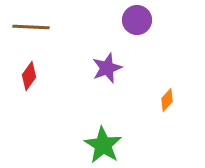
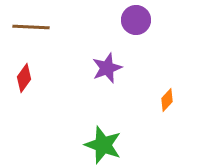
purple circle: moved 1 px left
red diamond: moved 5 px left, 2 px down
green star: rotated 12 degrees counterclockwise
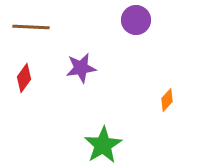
purple star: moved 26 px left; rotated 12 degrees clockwise
green star: rotated 21 degrees clockwise
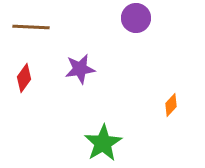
purple circle: moved 2 px up
purple star: moved 1 px left, 1 px down
orange diamond: moved 4 px right, 5 px down
green star: moved 2 px up
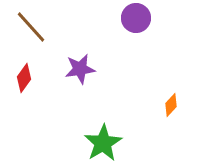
brown line: rotated 45 degrees clockwise
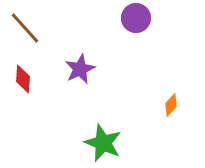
brown line: moved 6 px left, 1 px down
purple star: rotated 16 degrees counterclockwise
red diamond: moved 1 px left, 1 px down; rotated 32 degrees counterclockwise
green star: rotated 18 degrees counterclockwise
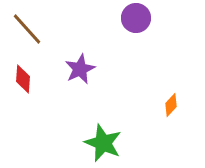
brown line: moved 2 px right, 1 px down
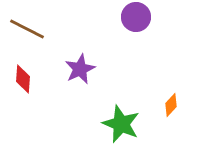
purple circle: moved 1 px up
brown line: rotated 21 degrees counterclockwise
green star: moved 18 px right, 19 px up
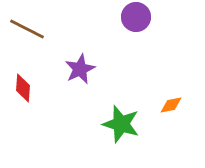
red diamond: moved 9 px down
orange diamond: rotated 35 degrees clockwise
green star: rotated 6 degrees counterclockwise
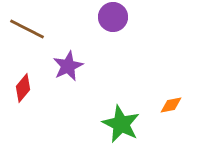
purple circle: moved 23 px left
purple star: moved 12 px left, 3 px up
red diamond: rotated 36 degrees clockwise
green star: rotated 9 degrees clockwise
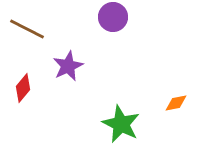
orange diamond: moved 5 px right, 2 px up
